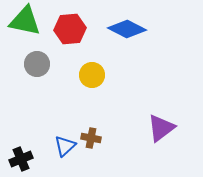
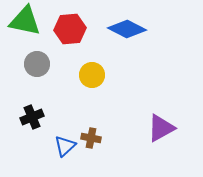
purple triangle: rotated 8 degrees clockwise
black cross: moved 11 px right, 42 px up
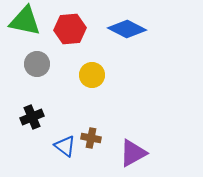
purple triangle: moved 28 px left, 25 px down
blue triangle: rotated 40 degrees counterclockwise
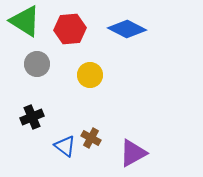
green triangle: rotated 20 degrees clockwise
yellow circle: moved 2 px left
brown cross: rotated 18 degrees clockwise
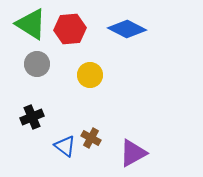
green triangle: moved 6 px right, 3 px down
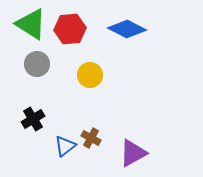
black cross: moved 1 px right, 2 px down; rotated 10 degrees counterclockwise
blue triangle: rotated 45 degrees clockwise
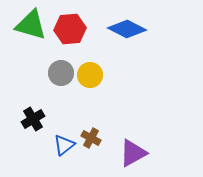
green triangle: moved 1 px down; rotated 16 degrees counterclockwise
gray circle: moved 24 px right, 9 px down
blue triangle: moved 1 px left, 1 px up
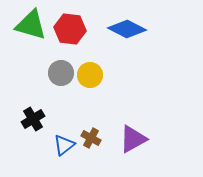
red hexagon: rotated 12 degrees clockwise
purple triangle: moved 14 px up
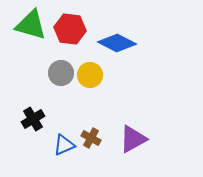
blue diamond: moved 10 px left, 14 px down
blue triangle: rotated 15 degrees clockwise
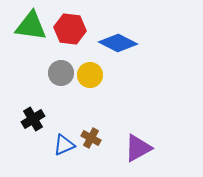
green triangle: moved 1 px down; rotated 8 degrees counterclockwise
blue diamond: moved 1 px right
purple triangle: moved 5 px right, 9 px down
